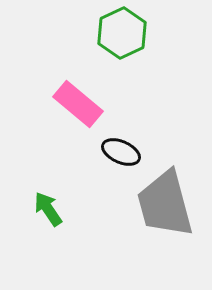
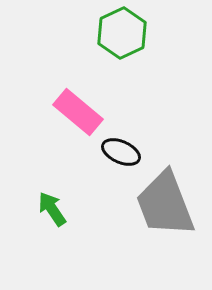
pink rectangle: moved 8 px down
gray trapezoid: rotated 6 degrees counterclockwise
green arrow: moved 4 px right
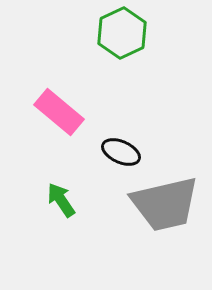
pink rectangle: moved 19 px left
gray trapezoid: rotated 82 degrees counterclockwise
green arrow: moved 9 px right, 9 px up
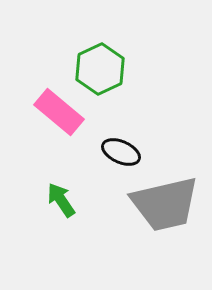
green hexagon: moved 22 px left, 36 px down
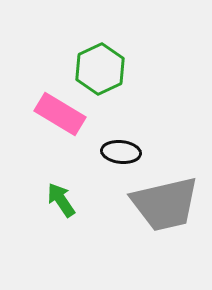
pink rectangle: moved 1 px right, 2 px down; rotated 9 degrees counterclockwise
black ellipse: rotated 18 degrees counterclockwise
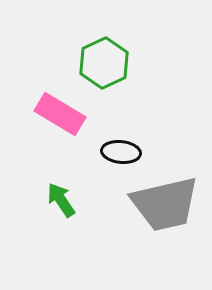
green hexagon: moved 4 px right, 6 px up
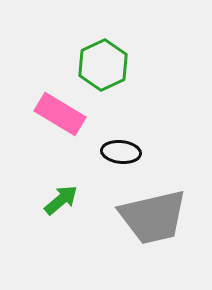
green hexagon: moved 1 px left, 2 px down
green arrow: rotated 84 degrees clockwise
gray trapezoid: moved 12 px left, 13 px down
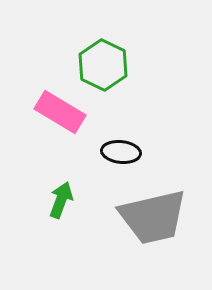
green hexagon: rotated 9 degrees counterclockwise
pink rectangle: moved 2 px up
green arrow: rotated 30 degrees counterclockwise
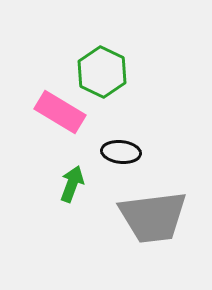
green hexagon: moved 1 px left, 7 px down
green arrow: moved 11 px right, 16 px up
gray trapezoid: rotated 6 degrees clockwise
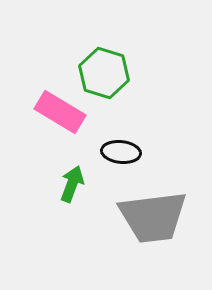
green hexagon: moved 2 px right, 1 px down; rotated 9 degrees counterclockwise
